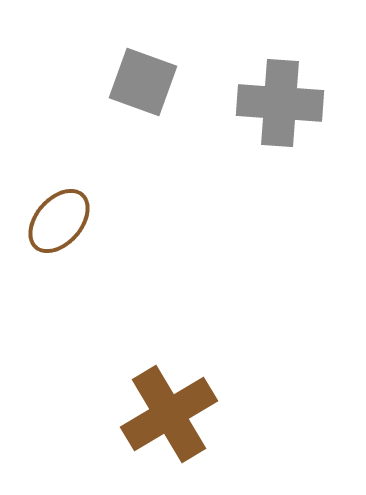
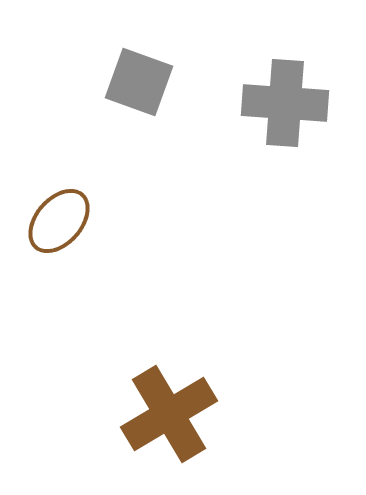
gray square: moved 4 px left
gray cross: moved 5 px right
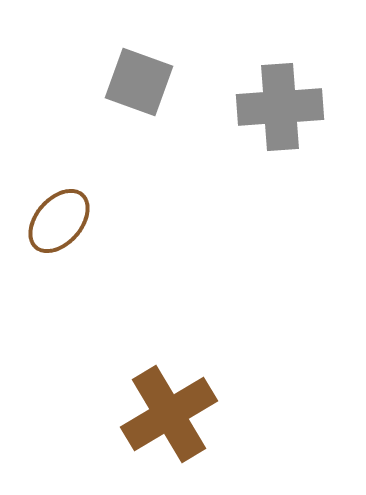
gray cross: moved 5 px left, 4 px down; rotated 8 degrees counterclockwise
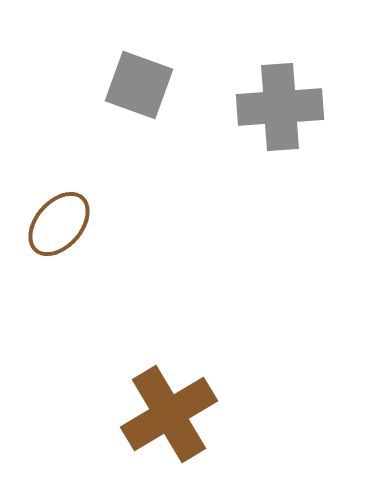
gray square: moved 3 px down
brown ellipse: moved 3 px down
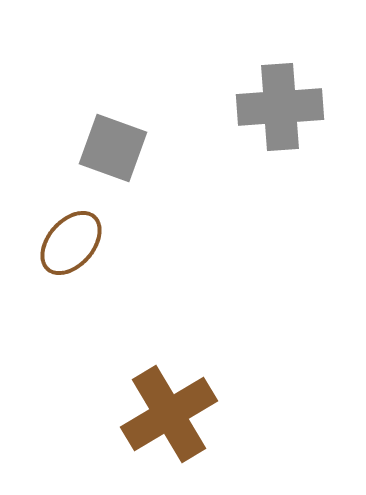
gray square: moved 26 px left, 63 px down
brown ellipse: moved 12 px right, 19 px down
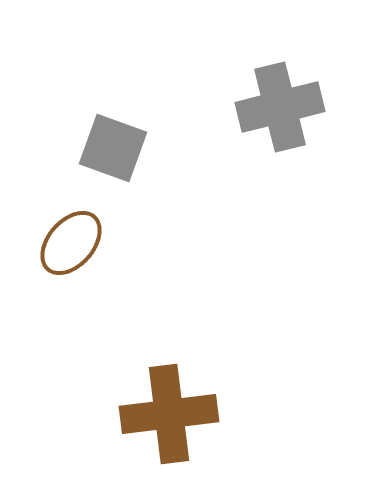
gray cross: rotated 10 degrees counterclockwise
brown cross: rotated 24 degrees clockwise
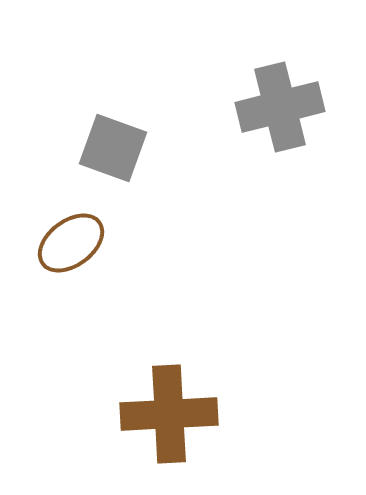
brown ellipse: rotated 12 degrees clockwise
brown cross: rotated 4 degrees clockwise
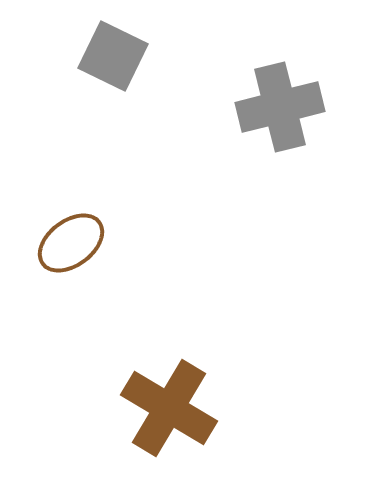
gray square: moved 92 px up; rotated 6 degrees clockwise
brown cross: moved 6 px up; rotated 34 degrees clockwise
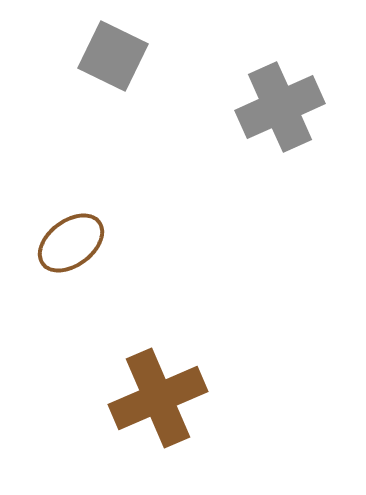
gray cross: rotated 10 degrees counterclockwise
brown cross: moved 11 px left, 10 px up; rotated 36 degrees clockwise
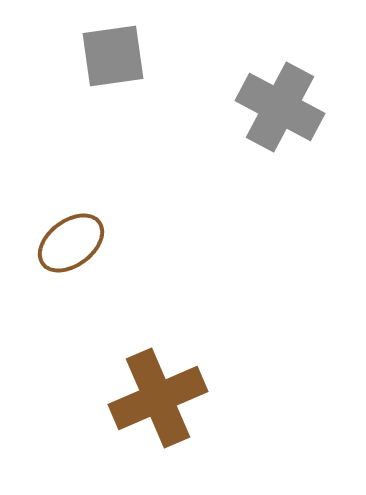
gray square: rotated 34 degrees counterclockwise
gray cross: rotated 38 degrees counterclockwise
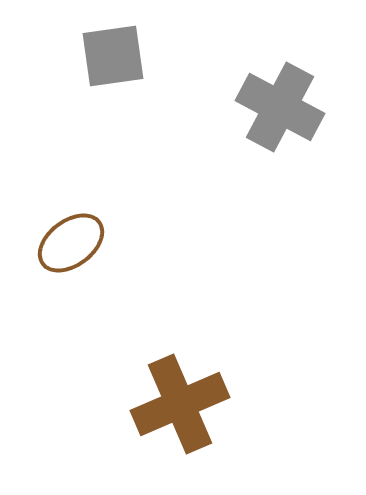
brown cross: moved 22 px right, 6 px down
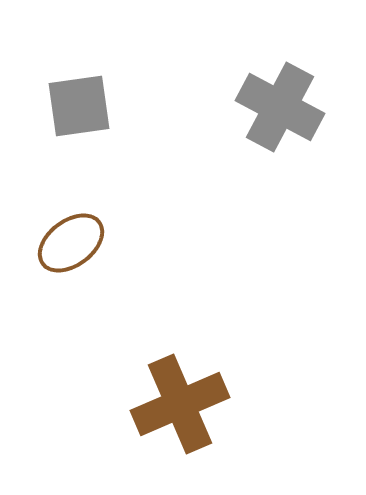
gray square: moved 34 px left, 50 px down
